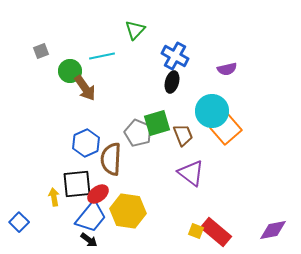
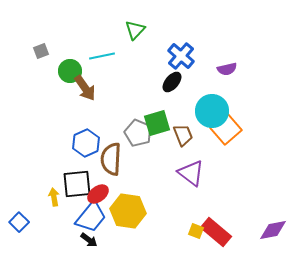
blue cross: moved 6 px right; rotated 12 degrees clockwise
black ellipse: rotated 25 degrees clockwise
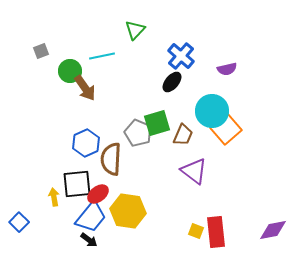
brown trapezoid: rotated 45 degrees clockwise
purple triangle: moved 3 px right, 2 px up
red rectangle: rotated 44 degrees clockwise
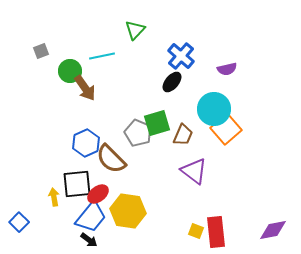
cyan circle: moved 2 px right, 2 px up
brown semicircle: rotated 48 degrees counterclockwise
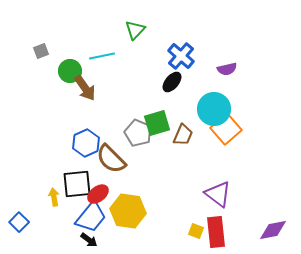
purple triangle: moved 24 px right, 23 px down
